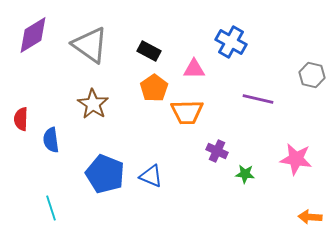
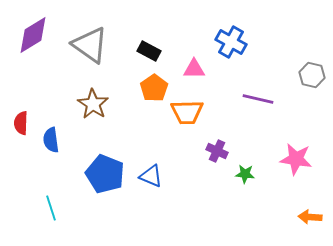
red semicircle: moved 4 px down
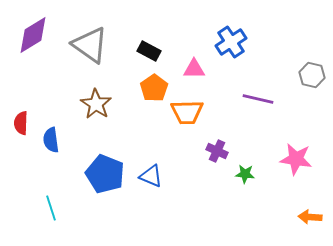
blue cross: rotated 28 degrees clockwise
brown star: moved 3 px right
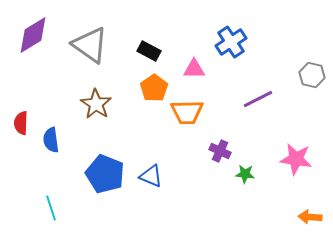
purple line: rotated 40 degrees counterclockwise
purple cross: moved 3 px right
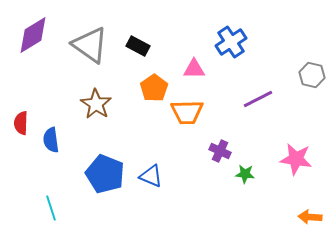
black rectangle: moved 11 px left, 5 px up
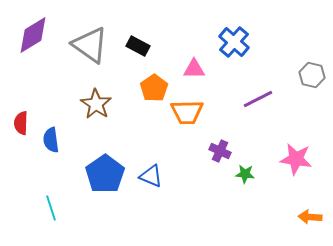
blue cross: moved 3 px right; rotated 16 degrees counterclockwise
blue pentagon: rotated 15 degrees clockwise
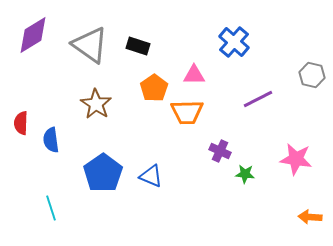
black rectangle: rotated 10 degrees counterclockwise
pink triangle: moved 6 px down
blue pentagon: moved 2 px left, 1 px up
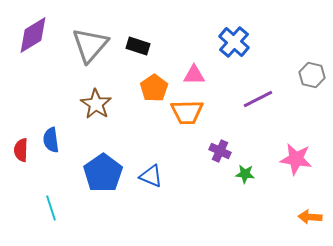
gray triangle: rotated 36 degrees clockwise
red semicircle: moved 27 px down
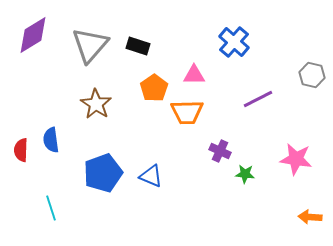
blue pentagon: rotated 15 degrees clockwise
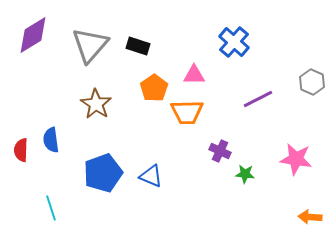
gray hexagon: moved 7 px down; rotated 10 degrees clockwise
